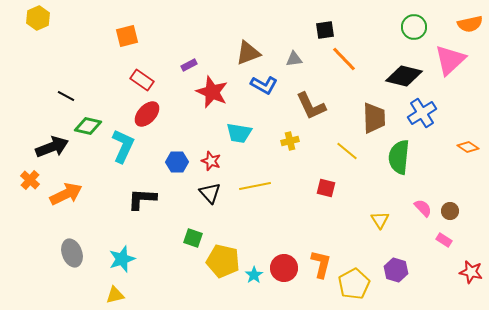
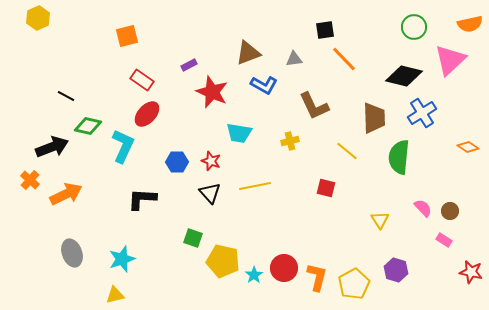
brown L-shape at (311, 106): moved 3 px right
orange L-shape at (321, 264): moved 4 px left, 13 px down
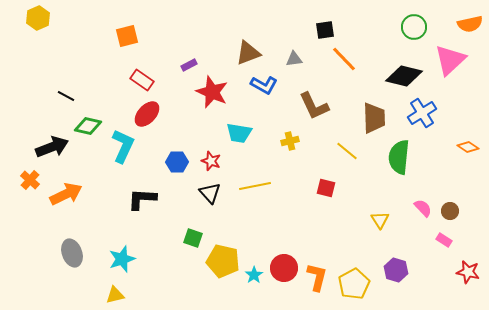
red star at (471, 272): moved 3 px left
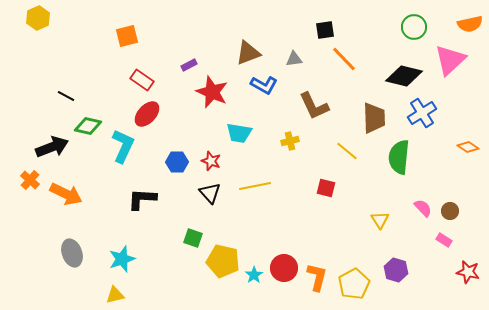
orange arrow at (66, 194): rotated 52 degrees clockwise
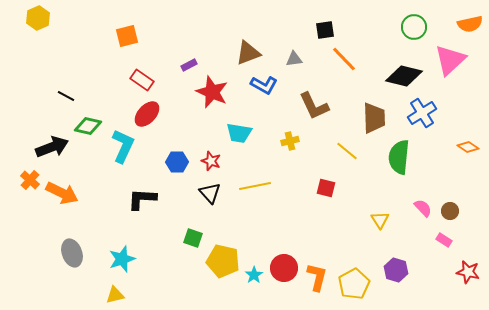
orange arrow at (66, 194): moved 4 px left, 1 px up
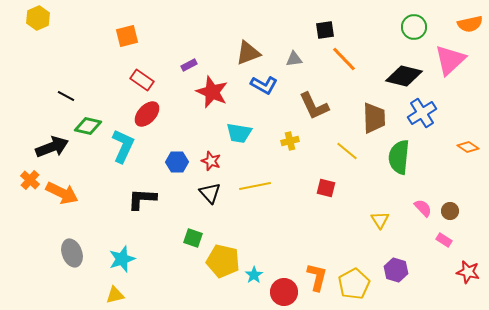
red circle at (284, 268): moved 24 px down
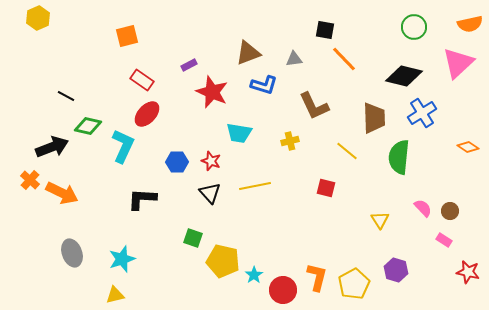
black square at (325, 30): rotated 18 degrees clockwise
pink triangle at (450, 60): moved 8 px right, 3 px down
blue L-shape at (264, 85): rotated 12 degrees counterclockwise
red circle at (284, 292): moved 1 px left, 2 px up
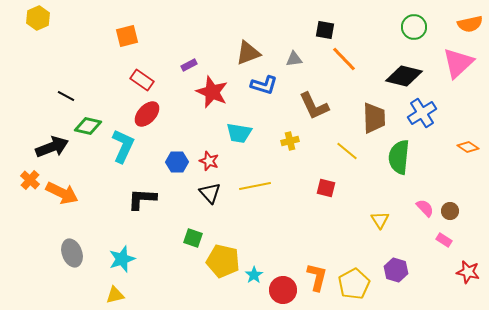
red star at (211, 161): moved 2 px left
pink semicircle at (423, 208): moved 2 px right
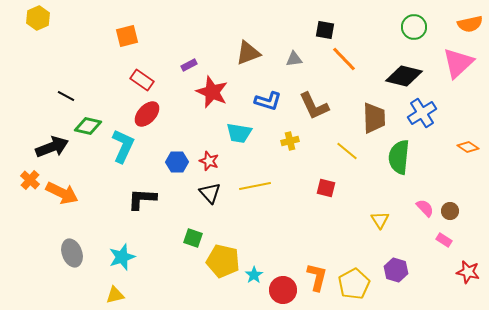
blue L-shape at (264, 85): moved 4 px right, 16 px down
cyan star at (122, 259): moved 2 px up
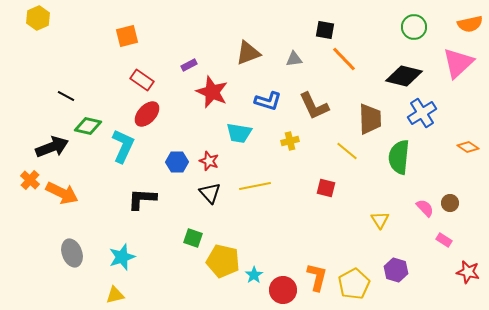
brown trapezoid at (374, 118): moved 4 px left, 1 px down
brown circle at (450, 211): moved 8 px up
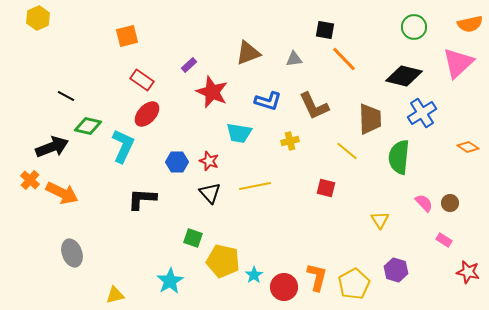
purple rectangle at (189, 65): rotated 14 degrees counterclockwise
pink semicircle at (425, 208): moved 1 px left, 5 px up
cyan star at (122, 257): moved 48 px right, 24 px down; rotated 12 degrees counterclockwise
red circle at (283, 290): moved 1 px right, 3 px up
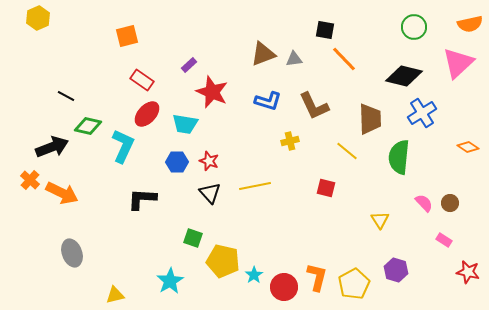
brown triangle at (248, 53): moved 15 px right, 1 px down
cyan trapezoid at (239, 133): moved 54 px left, 9 px up
